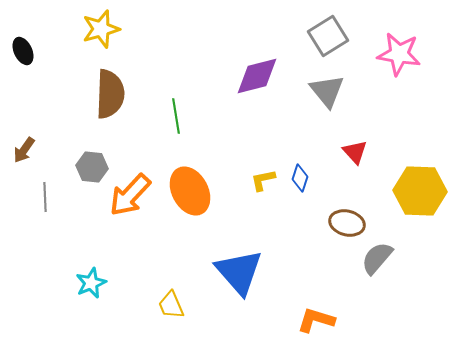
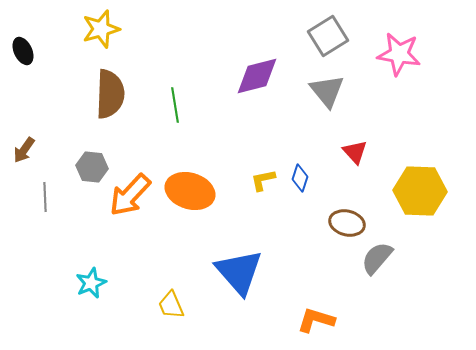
green line: moved 1 px left, 11 px up
orange ellipse: rotated 45 degrees counterclockwise
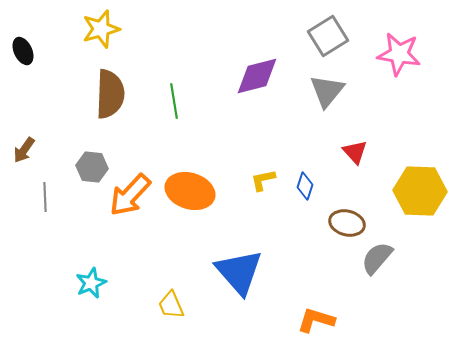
gray triangle: rotated 18 degrees clockwise
green line: moved 1 px left, 4 px up
blue diamond: moved 5 px right, 8 px down
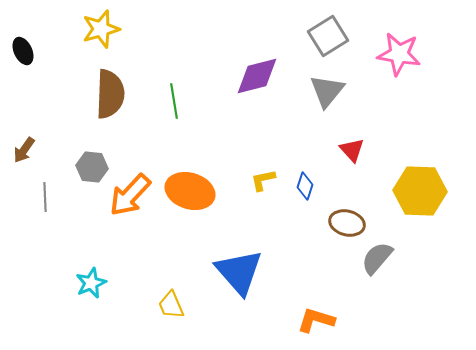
red triangle: moved 3 px left, 2 px up
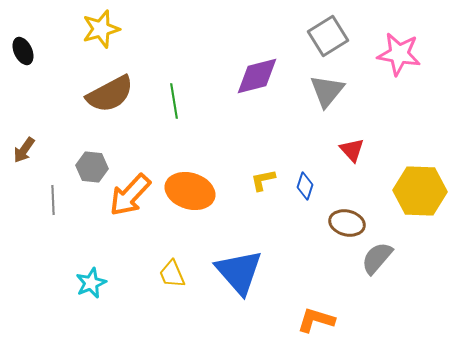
brown semicircle: rotated 60 degrees clockwise
gray line: moved 8 px right, 3 px down
yellow trapezoid: moved 1 px right, 31 px up
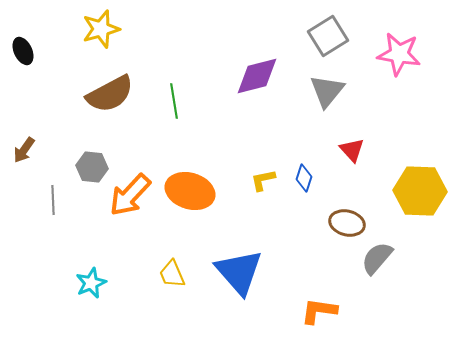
blue diamond: moved 1 px left, 8 px up
orange L-shape: moved 3 px right, 9 px up; rotated 9 degrees counterclockwise
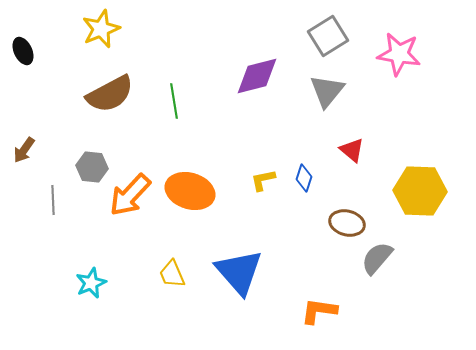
yellow star: rotated 6 degrees counterclockwise
red triangle: rotated 8 degrees counterclockwise
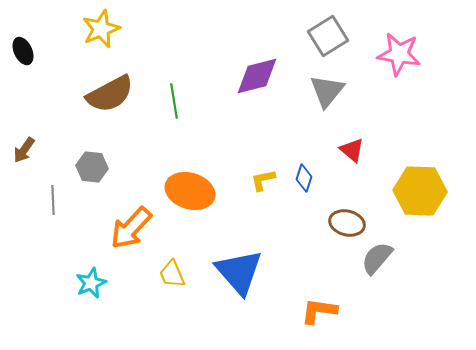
orange arrow: moved 1 px right, 33 px down
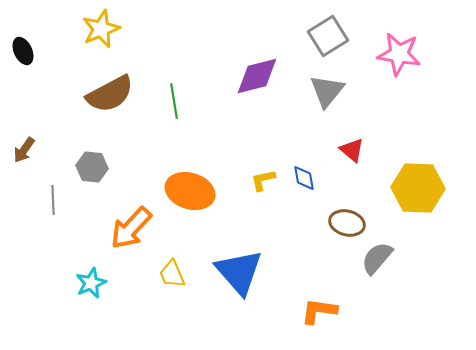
blue diamond: rotated 28 degrees counterclockwise
yellow hexagon: moved 2 px left, 3 px up
